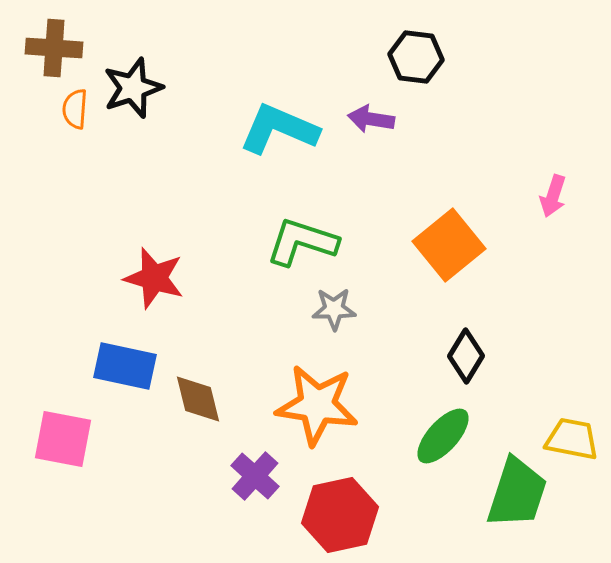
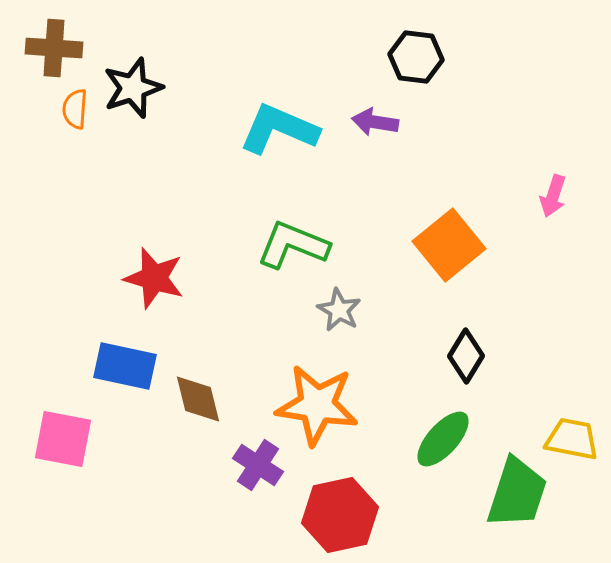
purple arrow: moved 4 px right, 3 px down
green L-shape: moved 9 px left, 3 px down; rotated 4 degrees clockwise
gray star: moved 5 px right, 1 px down; rotated 30 degrees clockwise
green ellipse: moved 3 px down
purple cross: moved 3 px right, 11 px up; rotated 9 degrees counterclockwise
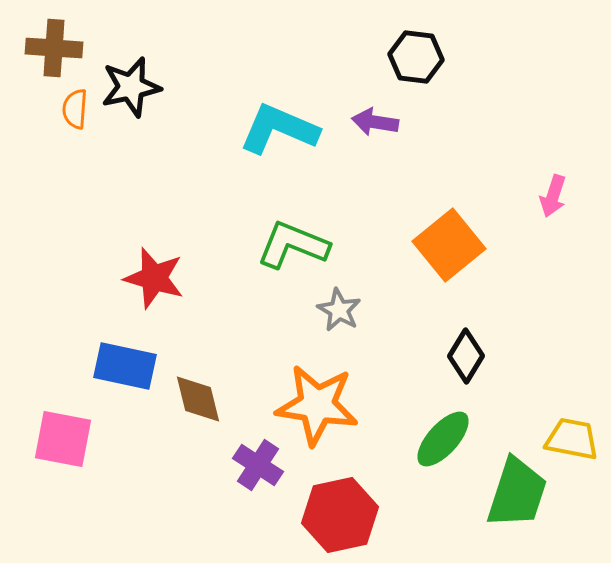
black star: moved 2 px left, 1 px up; rotated 6 degrees clockwise
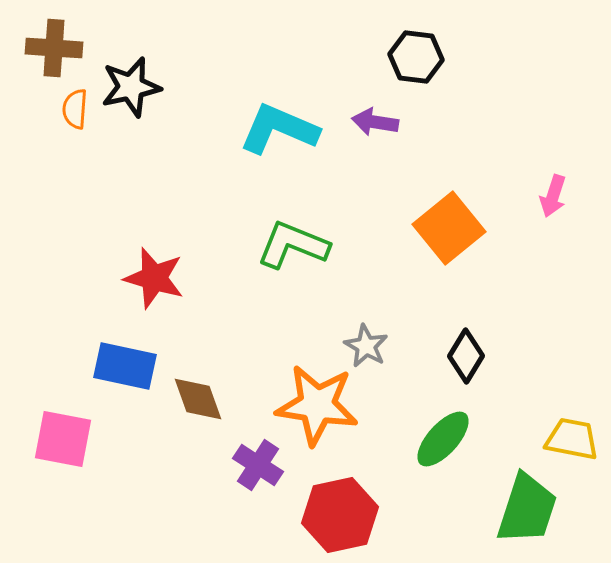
orange square: moved 17 px up
gray star: moved 27 px right, 36 px down
brown diamond: rotated 6 degrees counterclockwise
green trapezoid: moved 10 px right, 16 px down
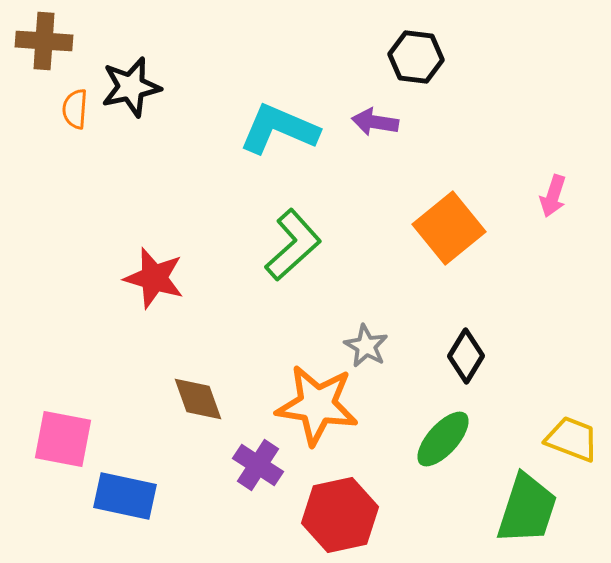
brown cross: moved 10 px left, 7 px up
green L-shape: rotated 116 degrees clockwise
blue rectangle: moved 130 px down
yellow trapezoid: rotated 10 degrees clockwise
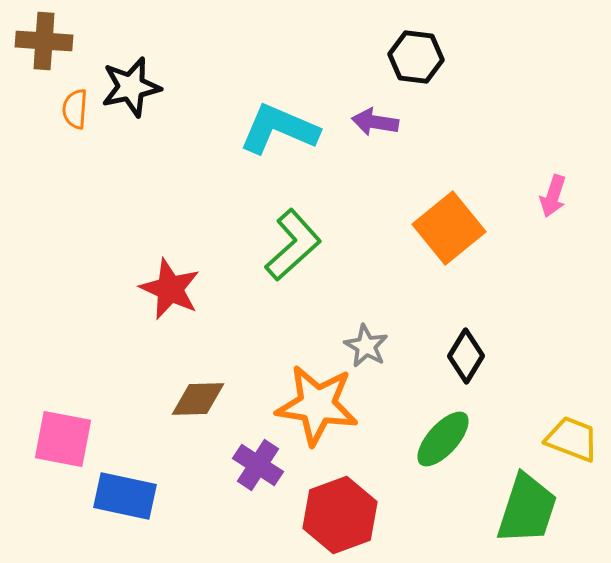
red star: moved 16 px right, 11 px down; rotated 8 degrees clockwise
brown diamond: rotated 72 degrees counterclockwise
red hexagon: rotated 8 degrees counterclockwise
